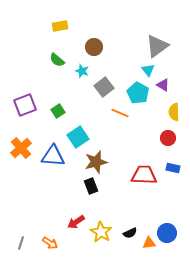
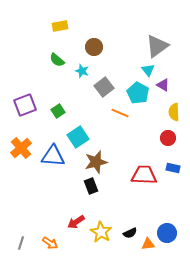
orange triangle: moved 1 px left, 1 px down
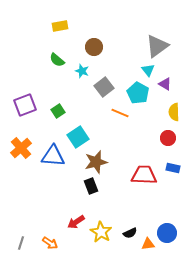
purple triangle: moved 2 px right, 1 px up
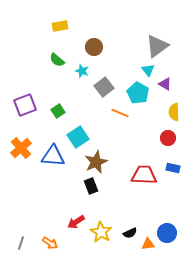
brown star: rotated 10 degrees counterclockwise
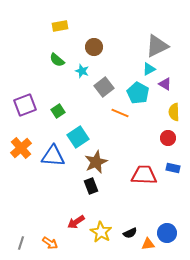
gray triangle: rotated 10 degrees clockwise
cyan triangle: moved 1 px right, 1 px up; rotated 40 degrees clockwise
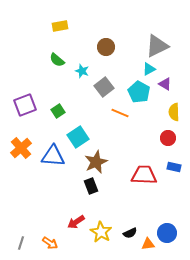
brown circle: moved 12 px right
cyan pentagon: moved 1 px right, 1 px up
blue rectangle: moved 1 px right, 1 px up
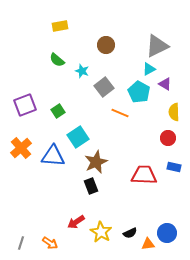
brown circle: moved 2 px up
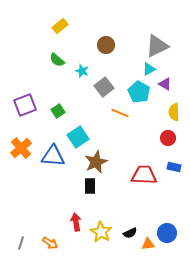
yellow rectangle: rotated 28 degrees counterclockwise
black rectangle: moved 1 px left; rotated 21 degrees clockwise
red arrow: rotated 114 degrees clockwise
